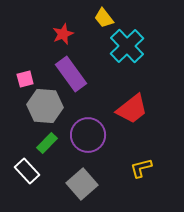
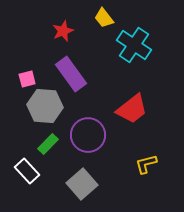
red star: moved 3 px up
cyan cross: moved 7 px right, 1 px up; rotated 12 degrees counterclockwise
pink square: moved 2 px right
green rectangle: moved 1 px right, 1 px down
yellow L-shape: moved 5 px right, 4 px up
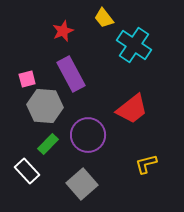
purple rectangle: rotated 8 degrees clockwise
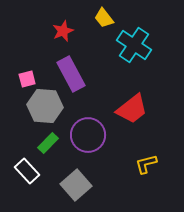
green rectangle: moved 1 px up
gray square: moved 6 px left, 1 px down
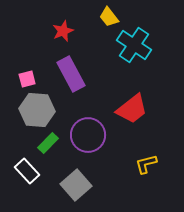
yellow trapezoid: moved 5 px right, 1 px up
gray hexagon: moved 8 px left, 4 px down
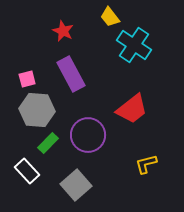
yellow trapezoid: moved 1 px right
red star: rotated 25 degrees counterclockwise
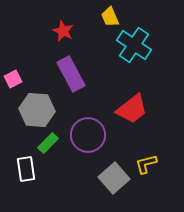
yellow trapezoid: rotated 15 degrees clockwise
pink square: moved 14 px left; rotated 12 degrees counterclockwise
white rectangle: moved 1 px left, 2 px up; rotated 35 degrees clockwise
gray square: moved 38 px right, 7 px up
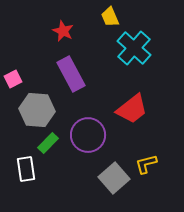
cyan cross: moved 3 px down; rotated 8 degrees clockwise
